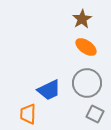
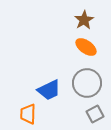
brown star: moved 2 px right, 1 px down
gray square: rotated 36 degrees clockwise
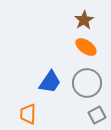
blue trapezoid: moved 1 px right, 8 px up; rotated 30 degrees counterclockwise
gray square: moved 2 px right, 1 px down
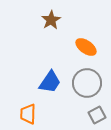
brown star: moved 33 px left
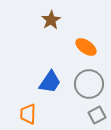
gray circle: moved 2 px right, 1 px down
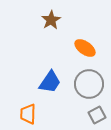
orange ellipse: moved 1 px left, 1 px down
